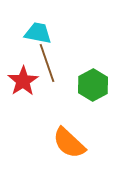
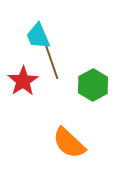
cyan trapezoid: moved 3 px down; rotated 124 degrees counterclockwise
brown line: moved 4 px right, 3 px up
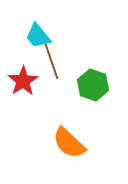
cyan trapezoid: rotated 16 degrees counterclockwise
green hexagon: rotated 12 degrees counterclockwise
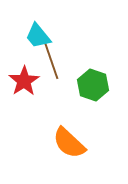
red star: moved 1 px right
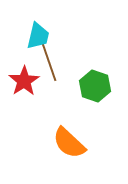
cyan trapezoid: rotated 128 degrees counterclockwise
brown line: moved 2 px left, 2 px down
green hexagon: moved 2 px right, 1 px down
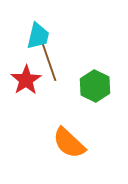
red star: moved 2 px right, 1 px up
green hexagon: rotated 8 degrees clockwise
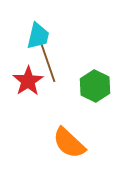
brown line: moved 1 px left, 1 px down
red star: moved 2 px right, 1 px down
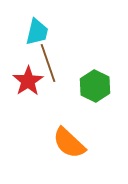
cyan trapezoid: moved 1 px left, 4 px up
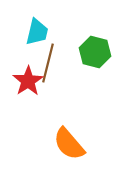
brown line: rotated 33 degrees clockwise
green hexagon: moved 34 px up; rotated 12 degrees counterclockwise
orange semicircle: moved 1 px down; rotated 6 degrees clockwise
